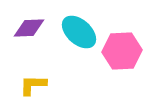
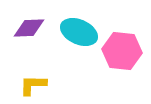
cyan ellipse: rotated 18 degrees counterclockwise
pink hexagon: rotated 9 degrees clockwise
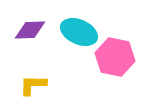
purple diamond: moved 1 px right, 2 px down
pink hexagon: moved 7 px left, 6 px down; rotated 6 degrees clockwise
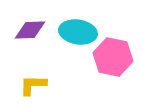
cyan ellipse: moved 1 px left; rotated 15 degrees counterclockwise
pink hexagon: moved 2 px left
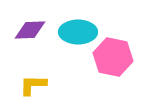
cyan ellipse: rotated 9 degrees counterclockwise
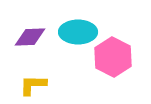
purple diamond: moved 7 px down
pink hexagon: rotated 15 degrees clockwise
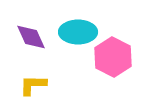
purple diamond: moved 1 px right; rotated 68 degrees clockwise
